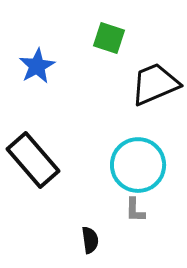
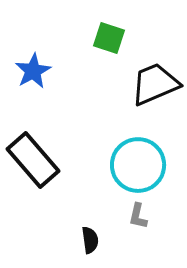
blue star: moved 4 px left, 5 px down
gray L-shape: moved 3 px right, 6 px down; rotated 12 degrees clockwise
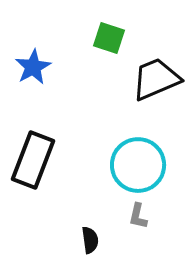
blue star: moved 4 px up
black trapezoid: moved 1 px right, 5 px up
black rectangle: rotated 62 degrees clockwise
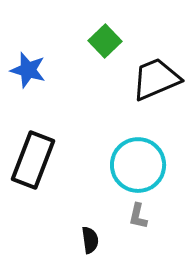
green square: moved 4 px left, 3 px down; rotated 28 degrees clockwise
blue star: moved 5 px left, 3 px down; rotated 27 degrees counterclockwise
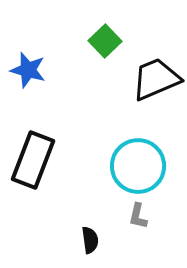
cyan circle: moved 1 px down
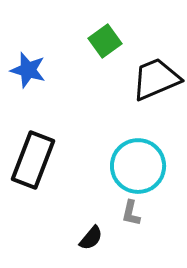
green square: rotated 8 degrees clockwise
gray L-shape: moved 7 px left, 3 px up
black semicircle: moved 1 px right, 2 px up; rotated 48 degrees clockwise
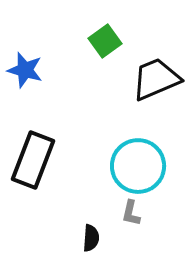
blue star: moved 3 px left
black semicircle: rotated 36 degrees counterclockwise
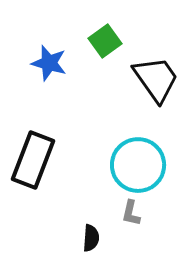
blue star: moved 24 px right, 7 px up
black trapezoid: rotated 78 degrees clockwise
cyan circle: moved 1 px up
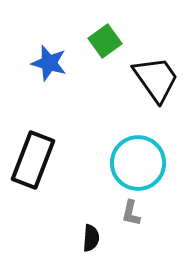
cyan circle: moved 2 px up
